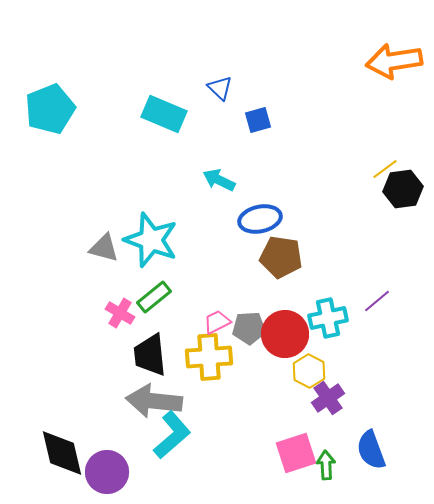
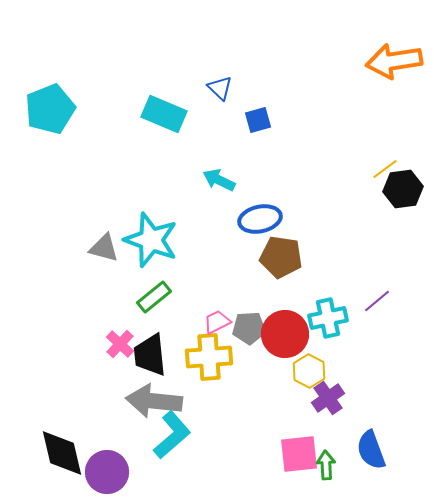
pink cross: moved 31 px down; rotated 12 degrees clockwise
pink square: moved 3 px right, 1 px down; rotated 12 degrees clockwise
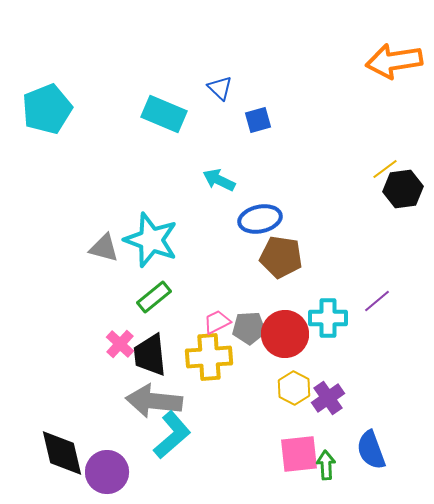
cyan pentagon: moved 3 px left
cyan cross: rotated 12 degrees clockwise
yellow hexagon: moved 15 px left, 17 px down
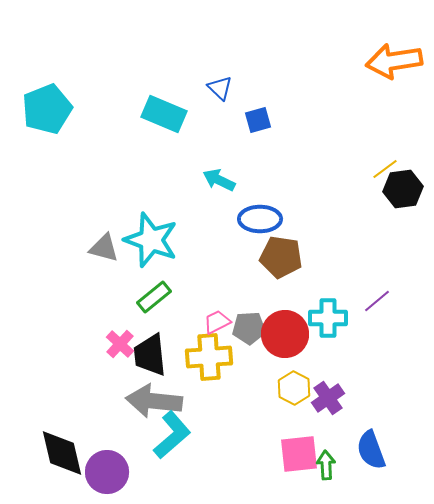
blue ellipse: rotated 12 degrees clockwise
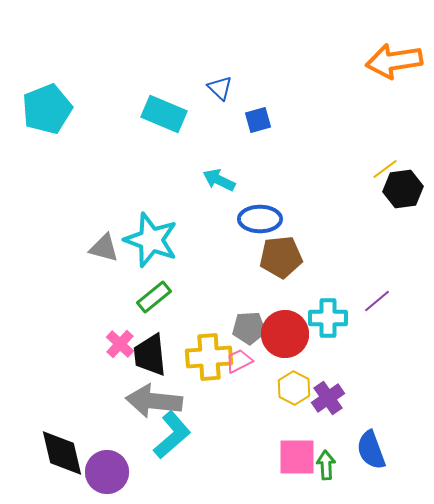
brown pentagon: rotated 15 degrees counterclockwise
pink trapezoid: moved 22 px right, 39 px down
pink square: moved 2 px left, 3 px down; rotated 6 degrees clockwise
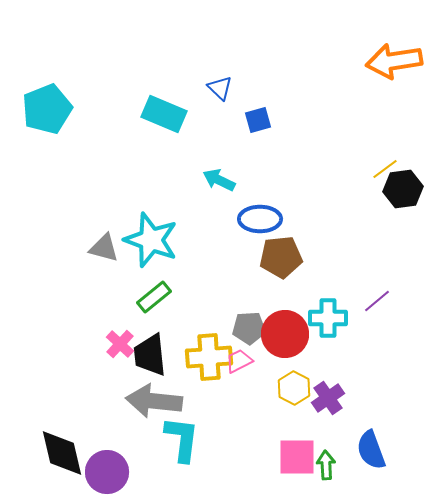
cyan L-shape: moved 10 px right, 4 px down; rotated 42 degrees counterclockwise
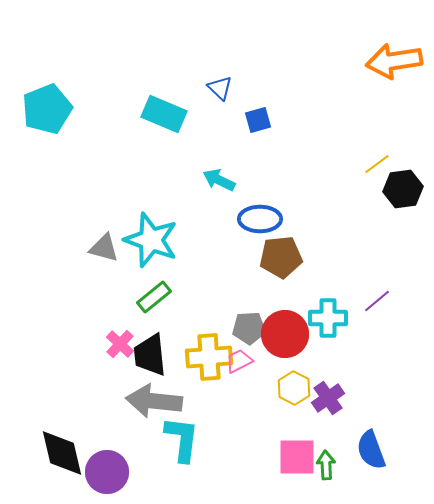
yellow line: moved 8 px left, 5 px up
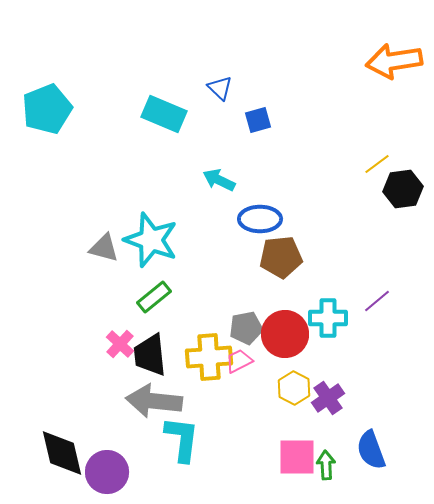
gray pentagon: moved 3 px left; rotated 8 degrees counterclockwise
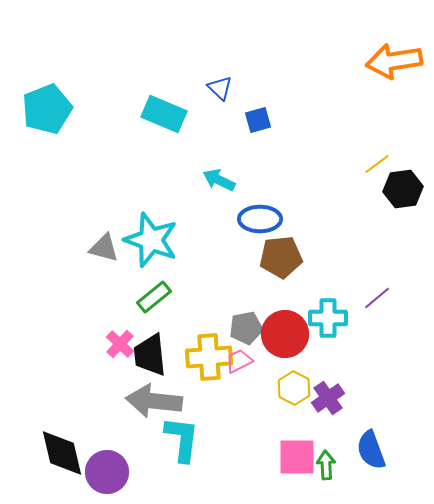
purple line: moved 3 px up
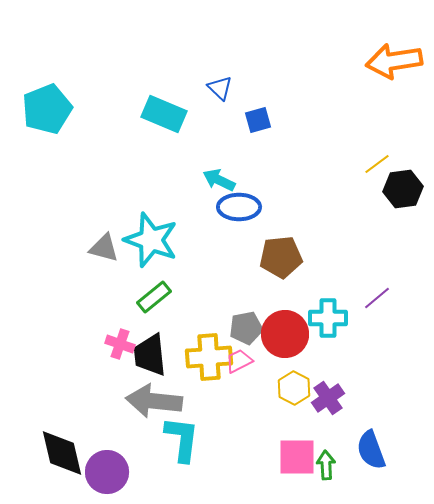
blue ellipse: moved 21 px left, 12 px up
pink cross: rotated 24 degrees counterclockwise
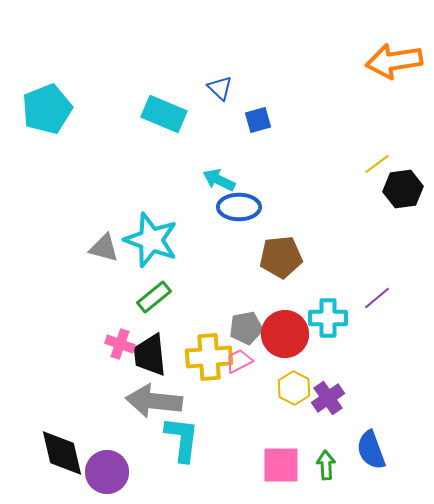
pink square: moved 16 px left, 8 px down
